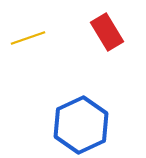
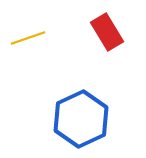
blue hexagon: moved 6 px up
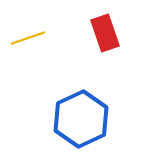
red rectangle: moved 2 px left, 1 px down; rotated 12 degrees clockwise
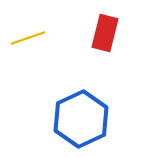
red rectangle: rotated 33 degrees clockwise
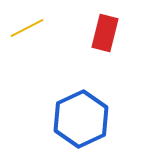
yellow line: moved 1 px left, 10 px up; rotated 8 degrees counterclockwise
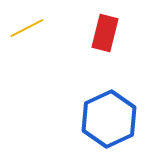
blue hexagon: moved 28 px right
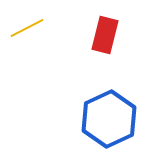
red rectangle: moved 2 px down
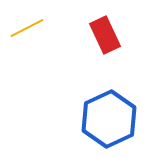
red rectangle: rotated 39 degrees counterclockwise
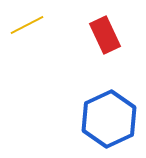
yellow line: moved 3 px up
